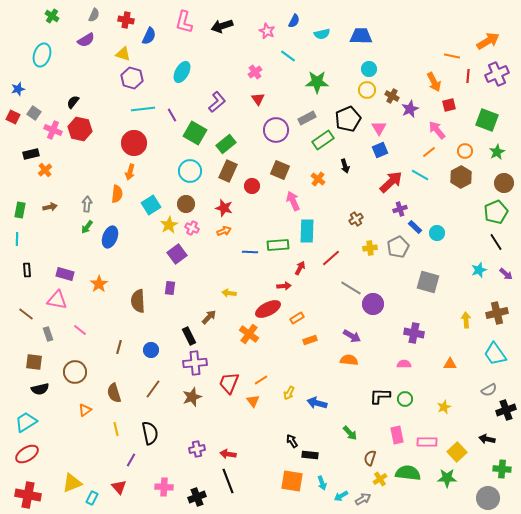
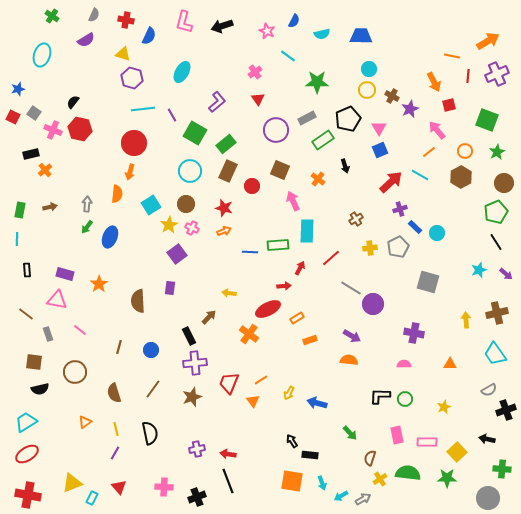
orange triangle at (85, 410): moved 12 px down
purple line at (131, 460): moved 16 px left, 7 px up
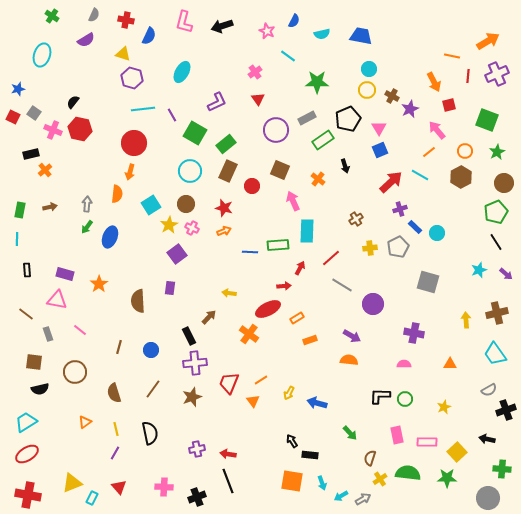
blue trapezoid at (361, 36): rotated 10 degrees clockwise
purple L-shape at (217, 102): rotated 15 degrees clockwise
gray line at (351, 288): moved 9 px left, 3 px up
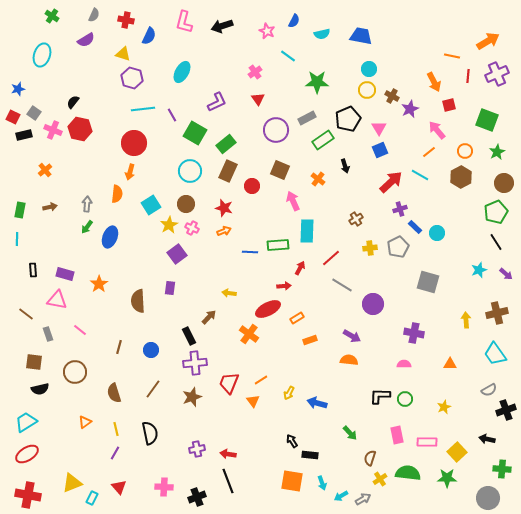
black rectangle at (31, 154): moved 7 px left, 19 px up
black rectangle at (27, 270): moved 6 px right
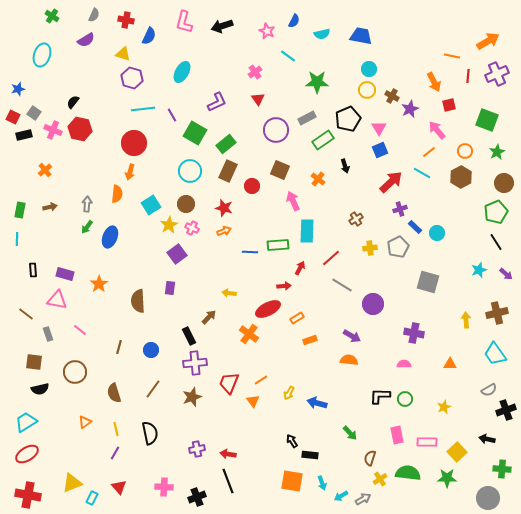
cyan line at (420, 175): moved 2 px right, 2 px up
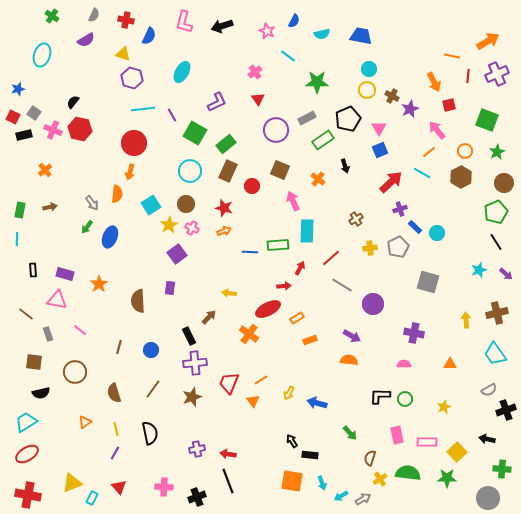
gray arrow at (87, 204): moved 5 px right, 1 px up; rotated 140 degrees clockwise
black semicircle at (40, 389): moved 1 px right, 4 px down
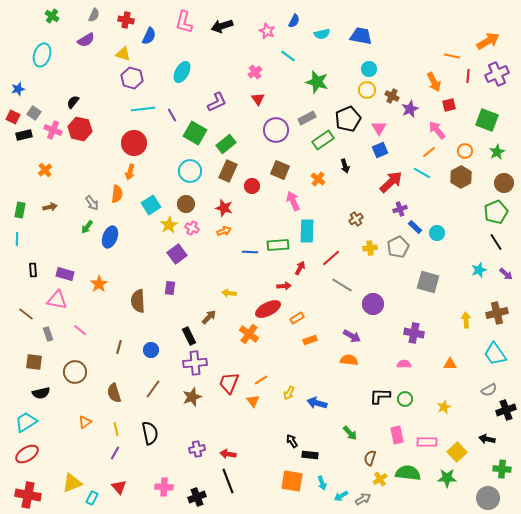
green star at (317, 82): rotated 15 degrees clockwise
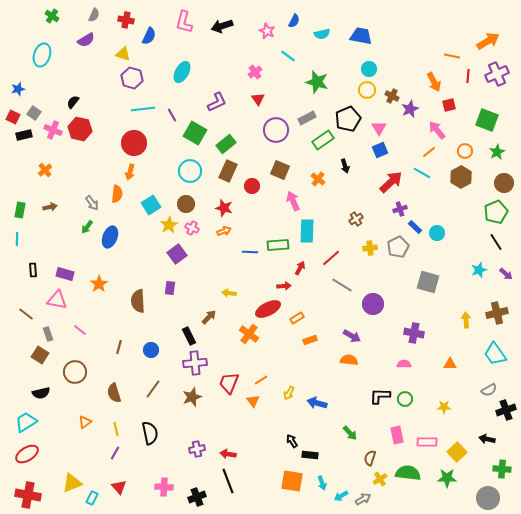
brown square at (34, 362): moved 6 px right, 7 px up; rotated 24 degrees clockwise
yellow star at (444, 407): rotated 24 degrees clockwise
